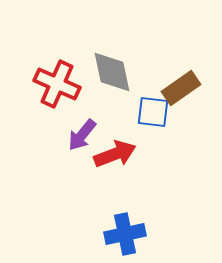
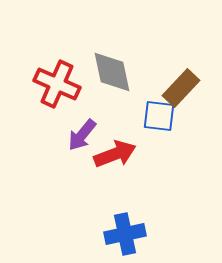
brown rectangle: rotated 12 degrees counterclockwise
blue square: moved 6 px right, 4 px down
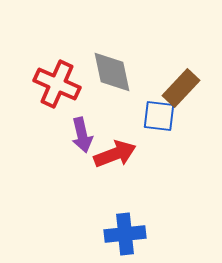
purple arrow: rotated 52 degrees counterclockwise
blue cross: rotated 6 degrees clockwise
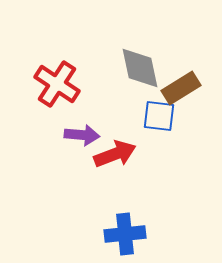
gray diamond: moved 28 px right, 4 px up
red cross: rotated 9 degrees clockwise
brown rectangle: rotated 15 degrees clockwise
purple arrow: rotated 72 degrees counterclockwise
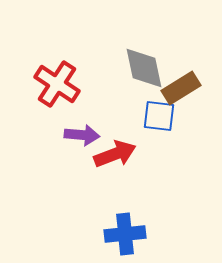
gray diamond: moved 4 px right
